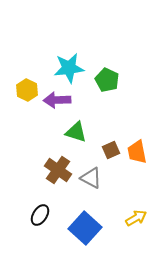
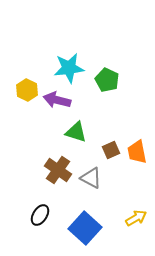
purple arrow: rotated 16 degrees clockwise
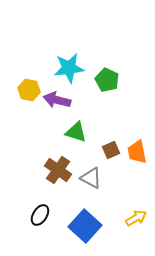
yellow hexagon: moved 2 px right; rotated 15 degrees counterclockwise
blue square: moved 2 px up
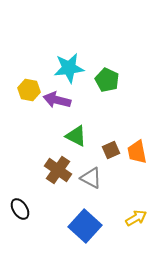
green triangle: moved 4 px down; rotated 10 degrees clockwise
black ellipse: moved 20 px left, 6 px up; rotated 65 degrees counterclockwise
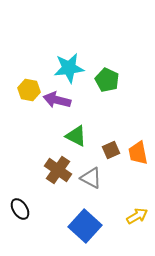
orange trapezoid: moved 1 px right, 1 px down
yellow arrow: moved 1 px right, 2 px up
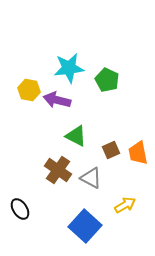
yellow arrow: moved 12 px left, 11 px up
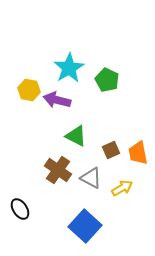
cyan star: rotated 24 degrees counterclockwise
yellow arrow: moved 3 px left, 17 px up
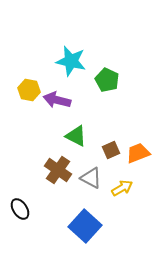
cyan star: moved 2 px right, 7 px up; rotated 28 degrees counterclockwise
orange trapezoid: rotated 80 degrees clockwise
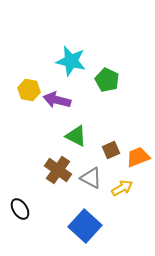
orange trapezoid: moved 4 px down
